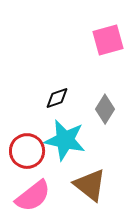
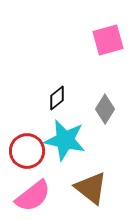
black diamond: rotated 20 degrees counterclockwise
brown triangle: moved 1 px right, 3 px down
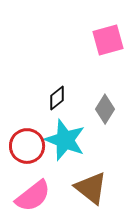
cyan star: rotated 9 degrees clockwise
red circle: moved 5 px up
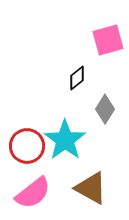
black diamond: moved 20 px right, 20 px up
cyan star: rotated 15 degrees clockwise
brown triangle: rotated 9 degrees counterclockwise
pink semicircle: moved 3 px up
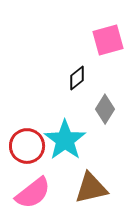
brown triangle: rotated 42 degrees counterclockwise
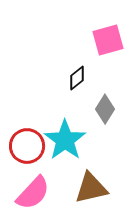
pink semicircle: rotated 9 degrees counterclockwise
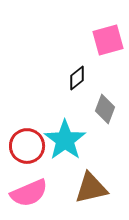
gray diamond: rotated 12 degrees counterclockwise
pink semicircle: moved 4 px left; rotated 24 degrees clockwise
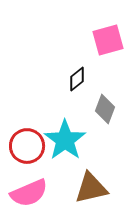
black diamond: moved 1 px down
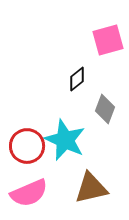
cyan star: rotated 12 degrees counterclockwise
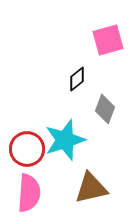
cyan star: rotated 30 degrees clockwise
red circle: moved 3 px down
pink semicircle: rotated 63 degrees counterclockwise
